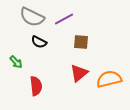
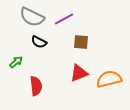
green arrow: rotated 88 degrees counterclockwise
red triangle: rotated 18 degrees clockwise
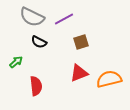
brown square: rotated 21 degrees counterclockwise
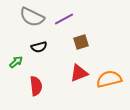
black semicircle: moved 5 px down; rotated 42 degrees counterclockwise
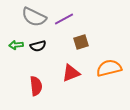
gray semicircle: moved 2 px right
black semicircle: moved 1 px left, 1 px up
green arrow: moved 17 px up; rotated 144 degrees counterclockwise
red triangle: moved 8 px left
orange semicircle: moved 11 px up
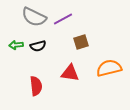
purple line: moved 1 px left
red triangle: moved 1 px left; rotated 30 degrees clockwise
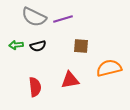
purple line: rotated 12 degrees clockwise
brown square: moved 4 px down; rotated 21 degrees clockwise
red triangle: moved 7 px down; rotated 18 degrees counterclockwise
red semicircle: moved 1 px left, 1 px down
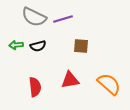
orange semicircle: moved 16 px down; rotated 55 degrees clockwise
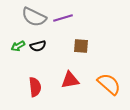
purple line: moved 1 px up
green arrow: moved 2 px right, 1 px down; rotated 24 degrees counterclockwise
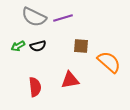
orange semicircle: moved 22 px up
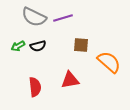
brown square: moved 1 px up
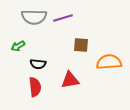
gray semicircle: rotated 25 degrees counterclockwise
black semicircle: moved 18 px down; rotated 21 degrees clockwise
orange semicircle: rotated 45 degrees counterclockwise
